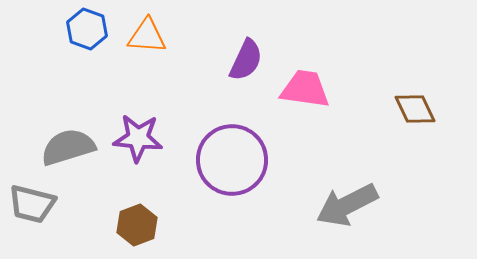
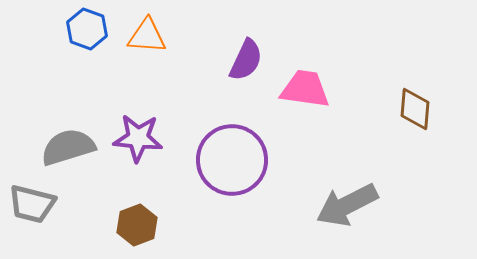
brown diamond: rotated 30 degrees clockwise
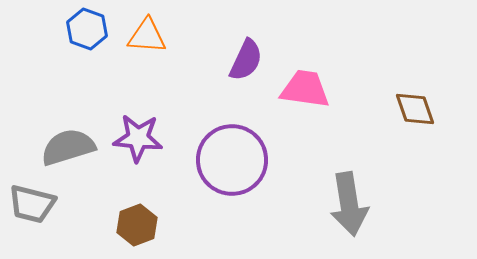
brown diamond: rotated 24 degrees counterclockwise
gray arrow: moved 2 px right, 1 px up; rotated 72 degrees counterclockwise
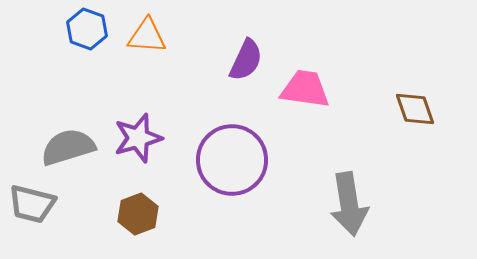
purple star: rotated 21 degrees counterclockwise
brown hexagon: moved 1 px right, 11 px up
